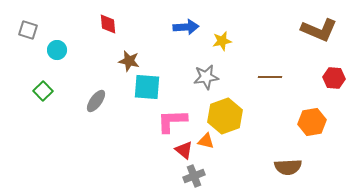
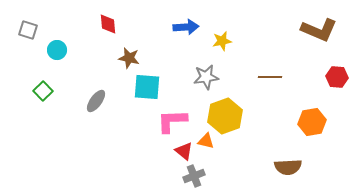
brown star: moved 3 px up
red hexagon: moved 3 px right, 1 px up
red triangle: moved 1 px down
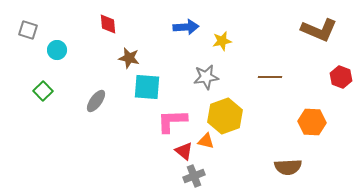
red hexagon: moved 4 px right; rotated 15 degrees clockwise
orange hexagon: rotated 12 degrees clockwise
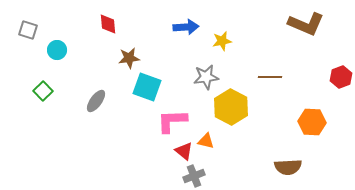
brown L-shape: moved 13 px left, 6 px up
brown star: rotated 20 degrees counterclockwise
red hexagon: rotated 20 degrees clockwise
cyan square: rotated 16 degrees clockwise
yellow hexagon: moved 6 px right, 9 px up; rotated 12 degrees counterclockwise
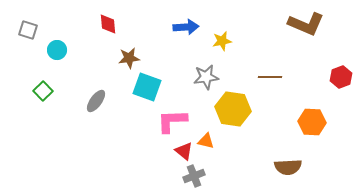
yellow hexagon: moved 2 px right, 2 px down; rotated 20 degrees counterclockwise
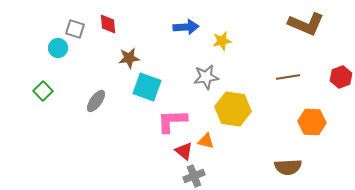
gray square: moved 47 px right, 1 px up
cyan circle: moved 1 px right, 2 px up
brown line: moved 18 px right; rotated 10 degrees counterclockwise
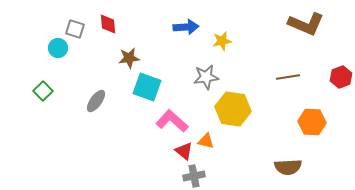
pink L-shape: rotated 44 degrees clockwise
gray cross: rotated 10 degrees clockwise
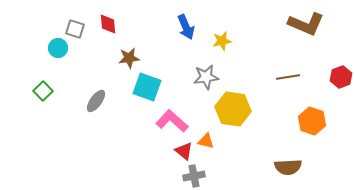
blue arrow: rotated 70 degrees clockwise
orange hexagon: moved 1 px up; rotated 16 degrees clockwise
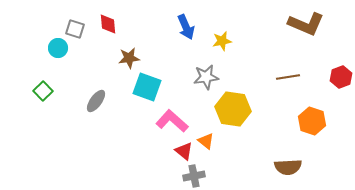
orange triangle: rotated 24 degrees clockwise
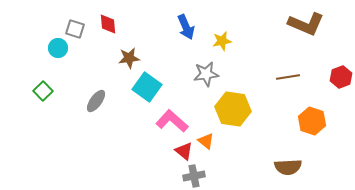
gray star: moved 3 px up
cyan square: rotated 16 degrees clockwise
